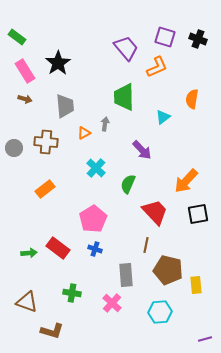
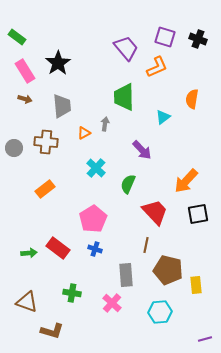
gray trapezoid: moved 3 px left
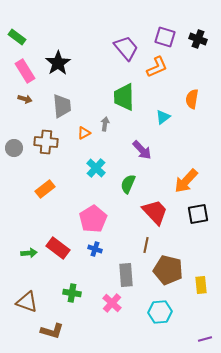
yellow rectangle: moved 5 px right
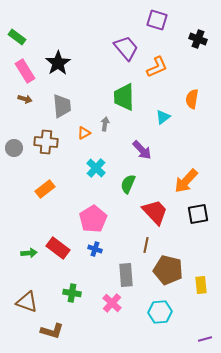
purple square: moved 8 px left, 17 px up
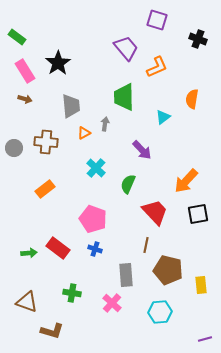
gray trapezoid: moved 9 px right
pink pentagon: rotated 20 degrees counterclockwise
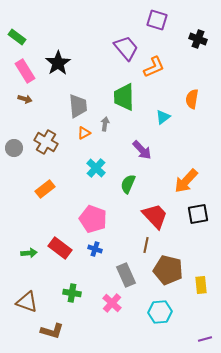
orange L-shape: moved 3 px left
gray trapezoid: moved 7 px right
brown cross: rotated 25 degrees clockwise
red trapezoid: moved 4 px down
red rectangle: moved 2 px right
gray rectangle: rotated 20 degrees counterclockwise
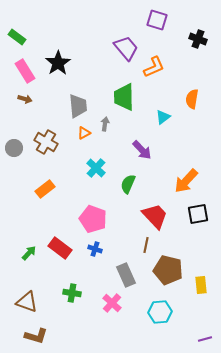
green arrow: rotated 42 degrees counterclockwise
brown L-shape: moved 16 px left, 5 px down
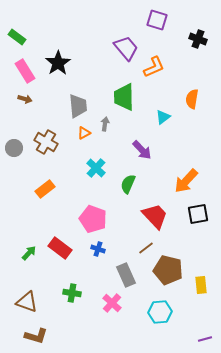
brown line: moved 3 px down; rotated 42 degrees clockwise
blue cross: moved 3 px right
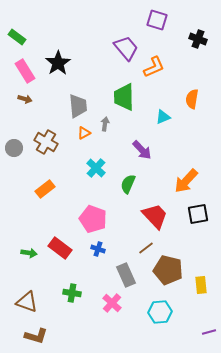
cyan triangle: rotated 14 degrees clockwise
green arrow: rotated 56 degrees clockwise
purple line: moved 4 px right, 7 px up
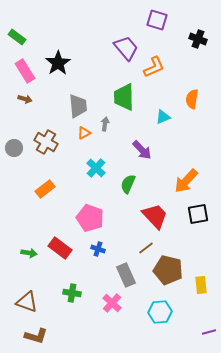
pink pentagon: moved 3 px left, 1 px up
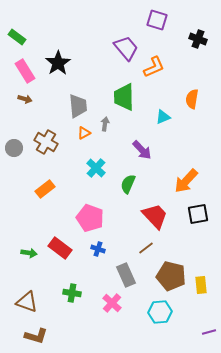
brown pentagon: moved 3 px right, 6 px down
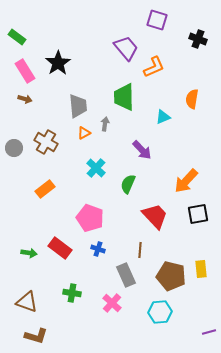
brown line: moved 6 px left, 2 px down; rotated 49 degrees counterclockwise
yellow rectangle: moved 16 px up
